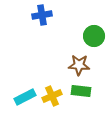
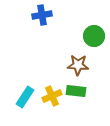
brown star: moved 1 px left
green rectangle: moved 5 px left
cyan rectangle: rotated 30 degrees counterclockwise
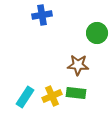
green circle: moved 3 px right, 3 px up
green rectangle: moved 2 px down
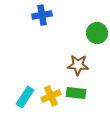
yellow cross: moved 1 px left
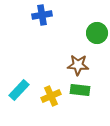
green rectangle: moved 4 px right, 3 px up
cyan rectangle: moved 6 px left, 7 px up; rotated 10 degrees clockwise
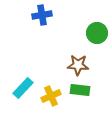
cyan rectangle: moved 4 px right, 2 px up
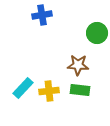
yellow cross: moved 2 px left, 5 px up; rotated 18 degrees clockwise
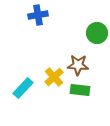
blue cross: moved 4 px left
yellow cross: moved 5 px right, 14 px up; rotated 36 degrees counterclockwise
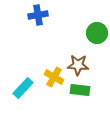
yellow cross: rotated 18 degrees counterclockwise
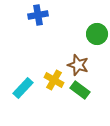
green circle: moved 1 px down
brown star: rotated 15 degrees clockwise
yellow cross: moved 3 px down
green rectangle: rotated 30 degrees clockwise
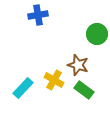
green rectangle: moved 4 px right
